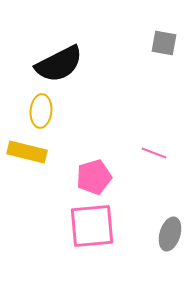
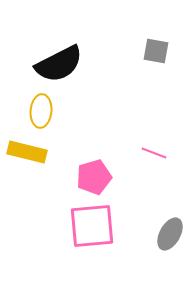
gray square: moved 8 px left, 8 px down
gray ellipse: rotated 12 degrees clockwise
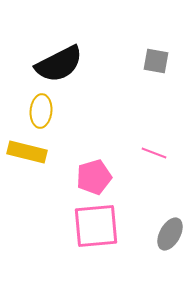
gray square: moved 10 px down
pink square: moved 4 px right
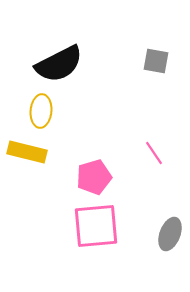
pink line: rotated 35 degrees clockwise
gray ellipse: rotated 8 degrees counterclockwise
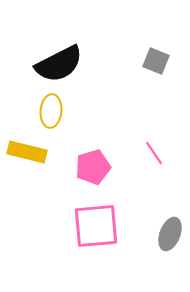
gray square: rotated 12 degrees clockwise
yellow ellipse: moved 10 px right
pink pentagon: moved 1 px left, 10 px up
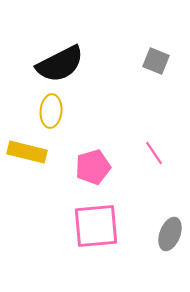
black semicircle: moved 1 px right
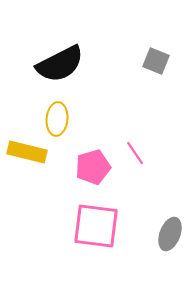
yellow ellipse: moved 6 px right, 8 px down
pink line: moved 19 px left
pink square: rotated 12 degrees clockwise
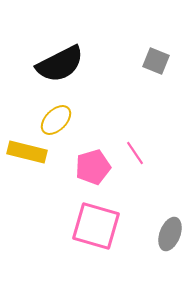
yellow ellipse: moved 1 px left, 1 px down; rotated 40 degrees clockwise
pink square: rotated 9 degrees clockwise
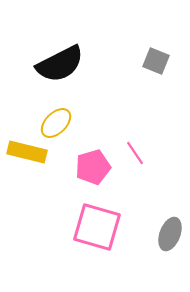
yellow ellipse: moved 3 px down
pink square: moved 1 px right, 1 px down
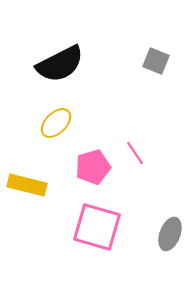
yellow rectangle: moved 33 px down
